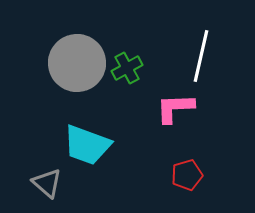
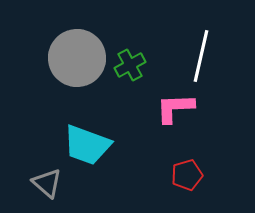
gray circle: moved 5 px up
green cross: moved 3 px right, 3 px up
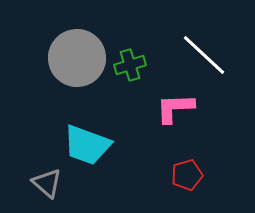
white line: moved 3 px right, 1 px up; rotated 60 degrees counterclockwise
green cross: rotated 12 degrees clockwise
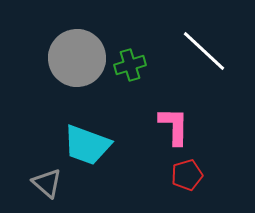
white line: moved 4 px up
pink L-shape: moved 1 px left, 18 px down; rotated 93 degrees clockwise
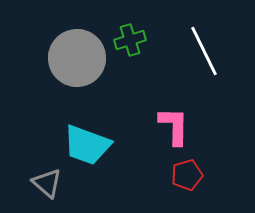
white line: rotated 21 degrees clockwise
green cross: moved 25 px up
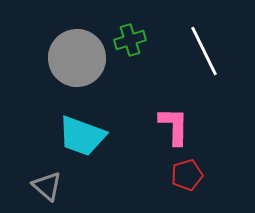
cyan trapezoid: moved 5 px left, 9 px up
gray triangle: moved 3 px down
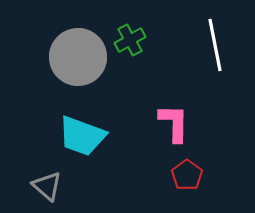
green cross: rotated 12 degrees counterclockwise
white line: moved 11 px right, 6 px up; rotated 15 degrees clockwise
gray circle: moved 1 px right, 1 px up
pink L-shape: moved 3 px up
red pentagon: rotated 20 degrees counterclockwise
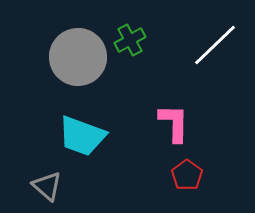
white line: rotated 57 degrees clockwise
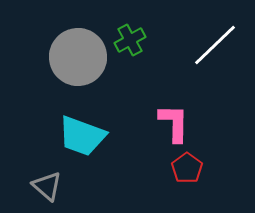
red pentagon: moved 7 px up
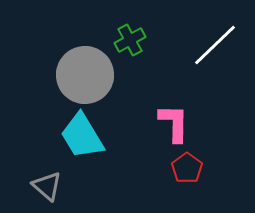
gray circle: moved 7 px right, 18 px down
cyan trapezoid: rotated 39 degrees clockwise
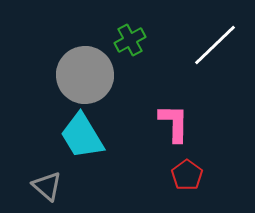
red pentagon: moved 7 px down
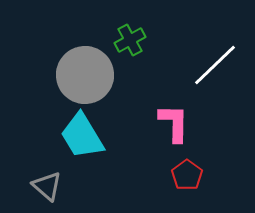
white line: moved 20 px down
